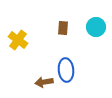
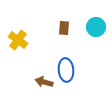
brown rectangle: moved 1 px right
brown arrow: rotated 24 degrees clockwise
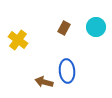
brown rectangle: rotated 24 degrees clockwise
blue ellipse: moved 1 px right, 1 px down
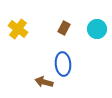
cyan circle: moved 1 px right, 2 px down
yellow cross: moved 11 px up
blue ellipse: moved 4 px left, 7 px up
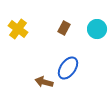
blue ellipse: moved 5 px right, 4 px down; rotated 40 degrees clockwise
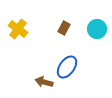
blue ellipse: moved 1 px left, 1 px up
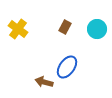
brown rectangle: moved 1 px right, 1 px up
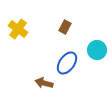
cyan circle: moved 21 px down
blue ellipse: moved 4 px up
brown arrow: moved 1 px down
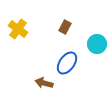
cyan circle: moved 6 px up
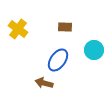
brown rectangle: rotated 64 degrees clockwise
cyan circle: moved 3 px left, 6 px down
blue ellipse: moved 9 px left, 3 px up
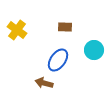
yellow cross: moved 1 px left, 1 px down
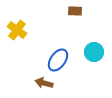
brown rectangle: moved 10 px right, 16 px up
cyan circle: moved 2 px down
